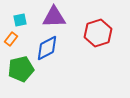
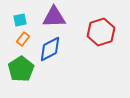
red hexagon: moved 3 px right, 1 px up
orange rectangle: moved 12 px right
blue diamond: moved 3 px right, 1 px down
green pentagon: rotated 20 degrees counterclockwise
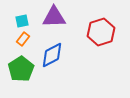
cyan square: moved 2 px right, 1 px down
blue diamond: moved 2 px right, 6 px down
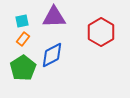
red hexagon: rotated 12 degrees counterclockwise
green pentagon: moved 2 px right, 1 px up
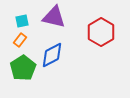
purple triangle: rotated 15 degrees clockwise
orange rectangle: moved 3 px left, 1 px down
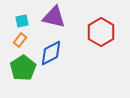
blue diamond: moved 1 px left, 2 px up
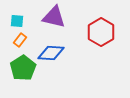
cyan square: moved 5 px left; rotated 16 degrees clockwise
blue diamond: rotated 32 degrees clockwise
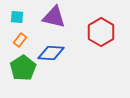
cyan square: moved 4 px up
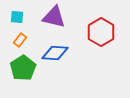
blue diamond: moved 4 px right
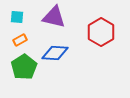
orange rectangle: rotated 24 degrees clockwise
green pentagon: moved 1 px right, 1 px up
